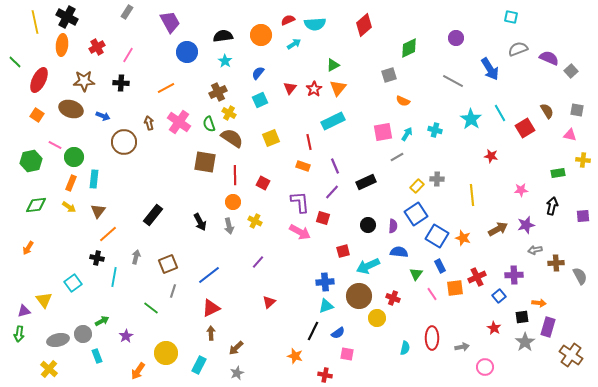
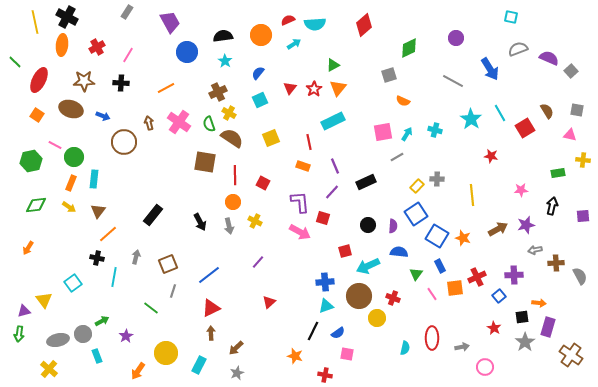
red square at (343, 251): moved 2 px right
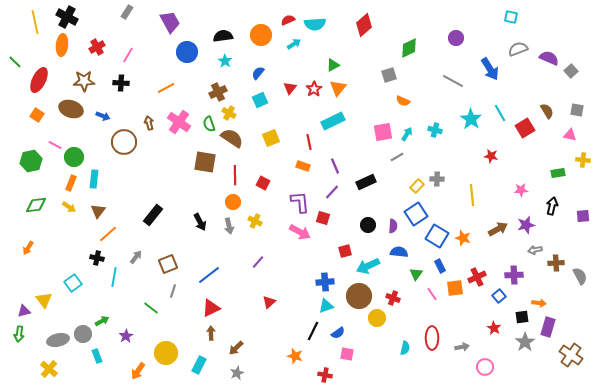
gray arrow at (136, 257): rotated 24 degrees clockwise
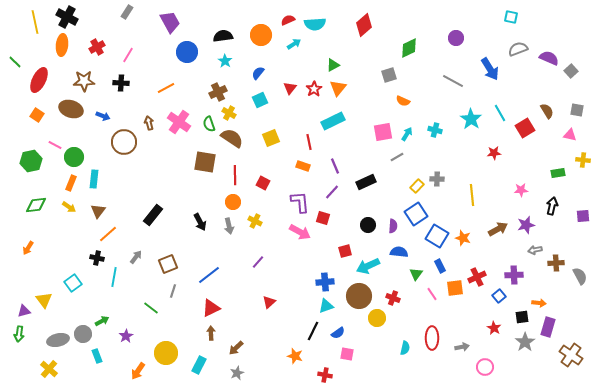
red star at (491, 156): moved 3 px right, 3 px up; rotated 16 degrees counterclockwise
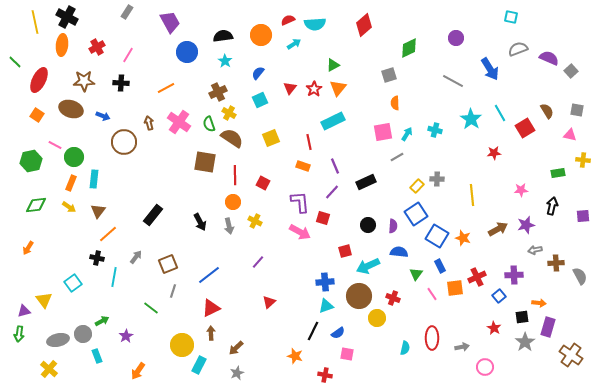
orange semicircle at (403, 101): moved 8 px left, 2 px down; rotated 64 degrees clockwise
yellow circle at (166, 353): moved 16 px right, 8 px up
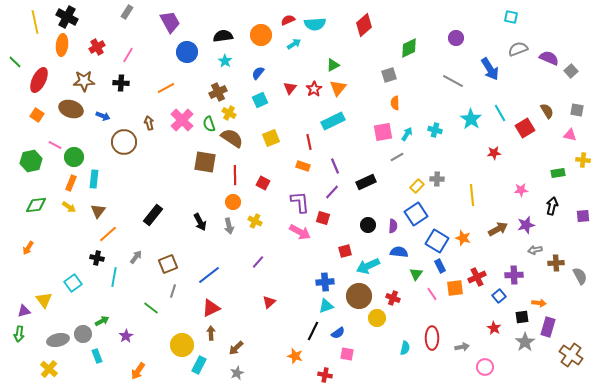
pink cross at (179, 122): moved 3 px right, 2 px up; rotated 10 degrees clockwise
blue square at (437, 236): moved 5 px down
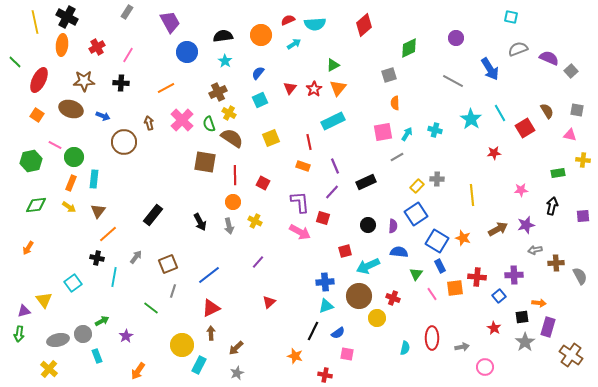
red cross at (477, 277): rotated 30 degrees clockwise
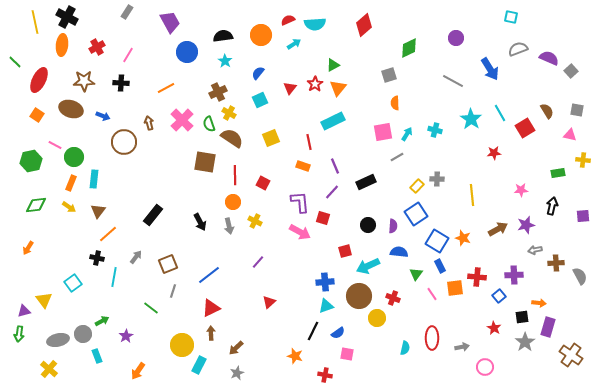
red star at (314, 89): moved 1 px right, 5 px up
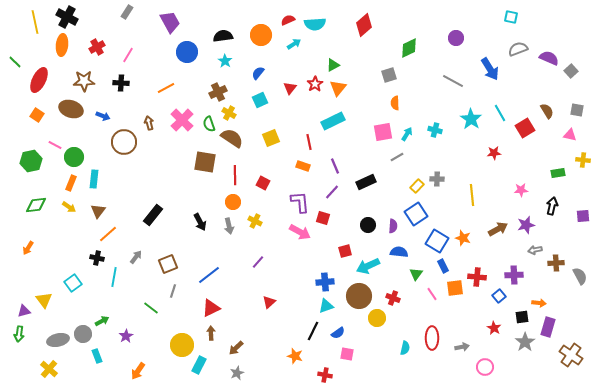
blue rectangle at (440, 266): moved 3 px right
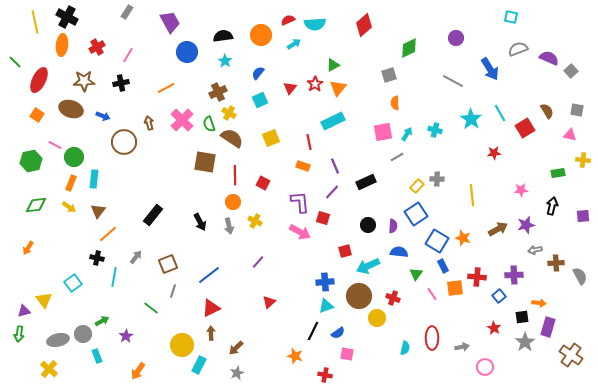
black cross at (121, 83): rotated 14 degrees counterclockwise
